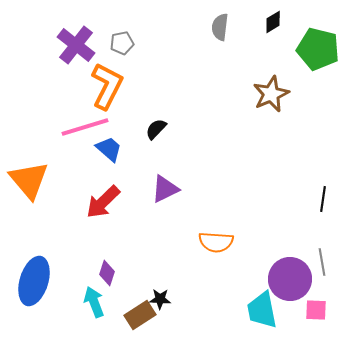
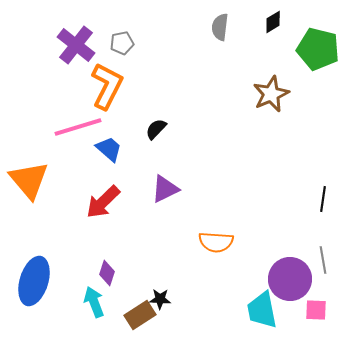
pink line: moved 7 px left
gray line: moved 1 px right, 2 px up
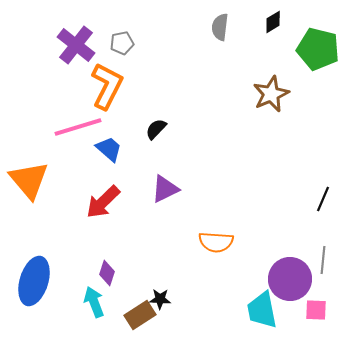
black line: rotated 15 degrees clockwise
gray line: rotated 16 degrees clockwise
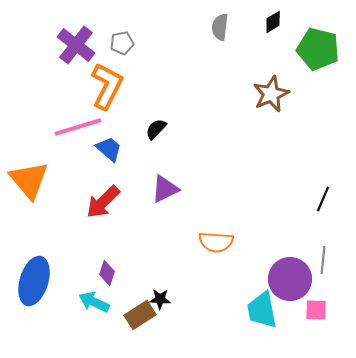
cyan arrow: rotated 44 degrees counterclockwise
